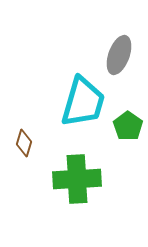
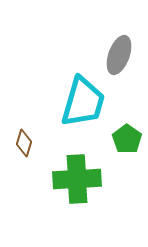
green pentagon: moved 1 px left, 13 px down
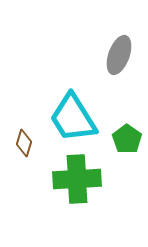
cyan trapezoid: moved 10 px left, 16 px down; rotated 132 degrees clockwise
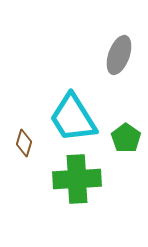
green pentagon: moved 1 px left, 1 px up
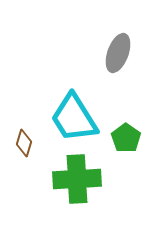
gray ellipse: moved 1 px left, 2 px up
cyan trapezoid: moved 1 px right
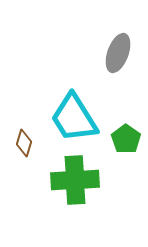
green pentagon: moved 1 px down
green cross: moved 2 px left, 1 px down
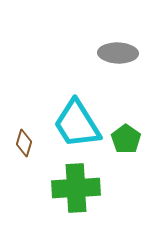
gray ellipse: rotated 72 degrees clockwise
cyan trapezoid: moved 3 px right, 6 px down
green cross: moved 1 px right, 8 px down
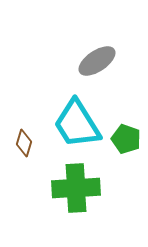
gray ellipse: moved 21 px left, 8 px down; rotated 36 degrees counterclockwise
green pentagon: rotated 16 degrees counterclockwise
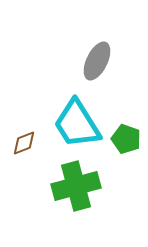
gray ellipse: rotated 30 degrees counterclockwise
brown diamond: rotated 52 degrees clockwise
green cross: moved 2 px up; rotated 12 degrees counterclockwise
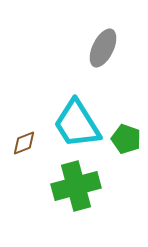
gray ellipse: moved 6 px right, 13 px up
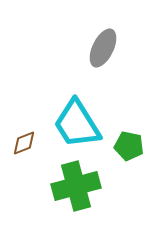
green pentagon: moved 3 px right, 7 px down; rotated 8 degrees counterclockwise
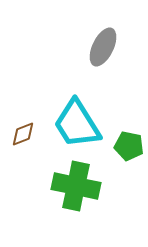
gray ellipse: moved 1 px up
brown diamond: moved 1 px left, 9 px up
green cross: rotated 27 degrees clockwise
